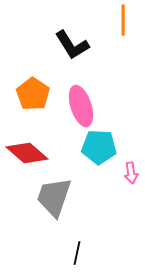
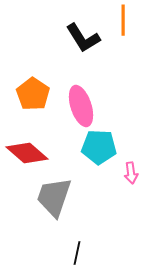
black L-shape: moved 11 px right, 7 px up
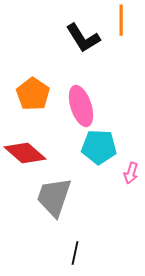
orange line: moved 2 px left
red diamond: moved 2 px left
pink arrow: rotated 25 degrees clockwise
black line: moved 2 px left
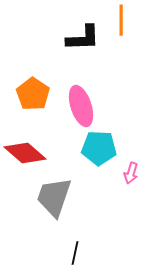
black L-shape: rotated 60 degrees counterclockwise
cyan pentagon: moved 1 px down
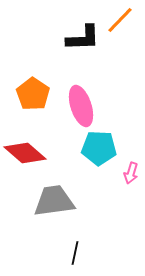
orange line: moved 1 px left; rotated 44 degrees clockwise
gray trapezoid: moved 4 px down; rotated 63 degrees clockwise
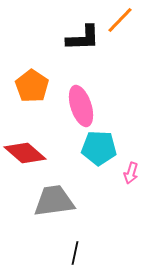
orange pentagon: moved 1 px left, 8 px up
